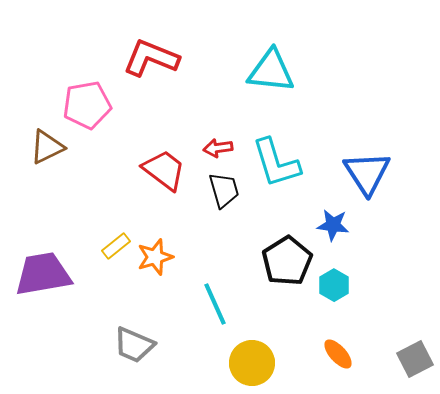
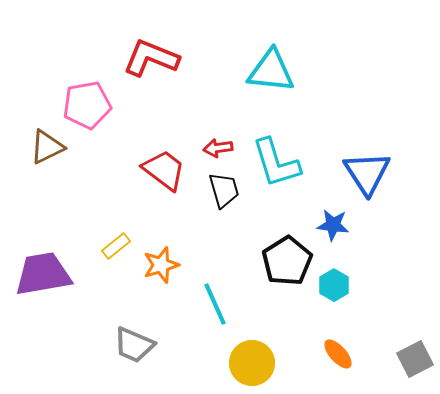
orange star: moved 6 px right, 8 px down
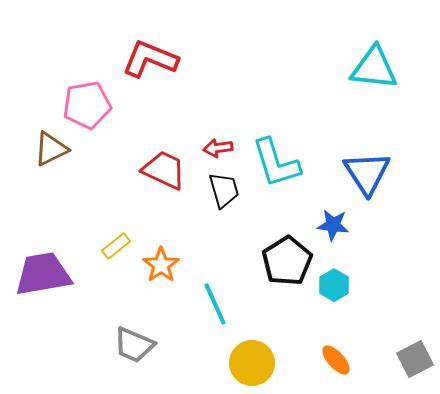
red L-shape: moved 1 px left, 1 px down
cyan triangle: moved 103 px right, 3 px up
brown triangle: moved 4 px right, 2 px down
red trapezoid: rotated 12 degrees counterclockwise
orange star: rotated 18 degrees counterclockwise
orange ellipse: moved 2 px left, 6 px down
